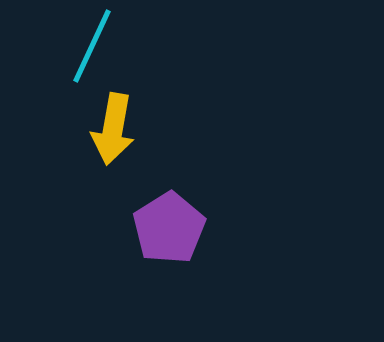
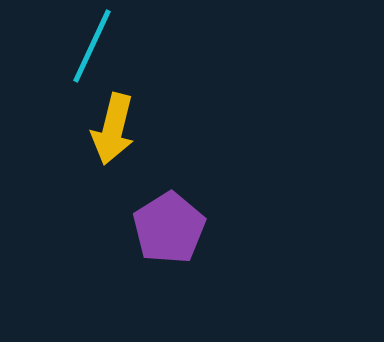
yellow arrow: rotated 4 degrees clockwise
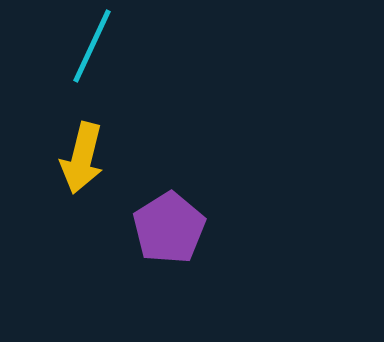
yellow arrow: moved 31 px left, 29 px down
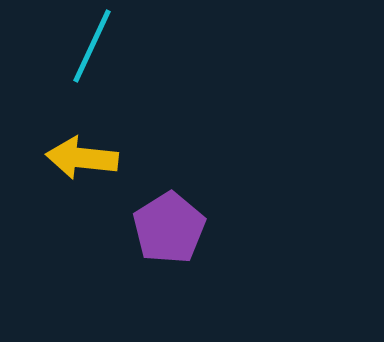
yellow arrow: rotated 82 degrees clockwise
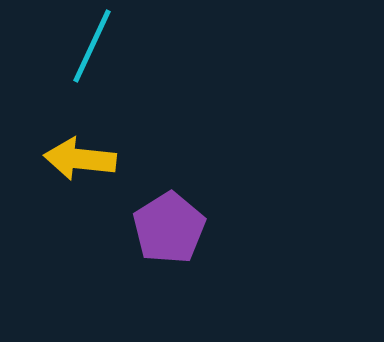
yellow arrow: moved 2 px left, 1 px down
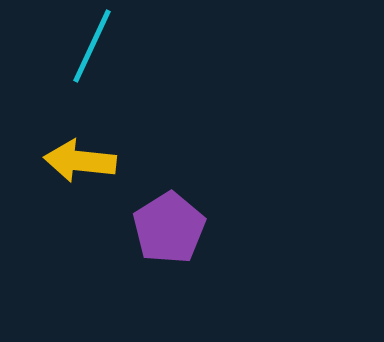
yellow arrow: moved 2 px down
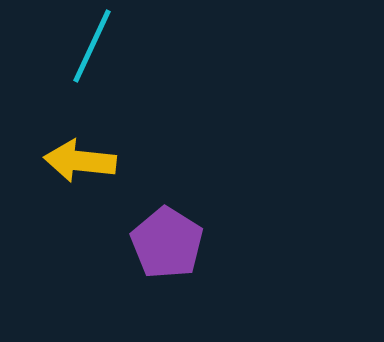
purple pentagon: moved 2 px left, 15 px down; rotated 8 degrees counterclockwise
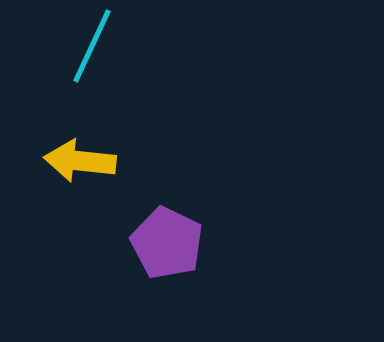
purple pentagon: rotated 6 degrees counterclockwise
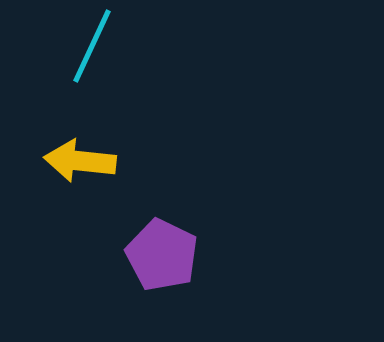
purple pentagon: moved 5 px left, 12 px down
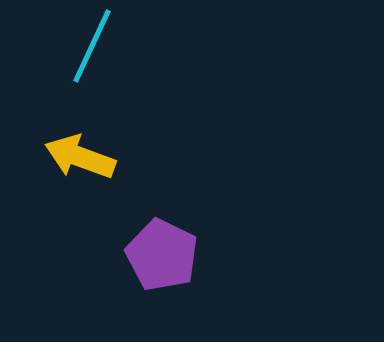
yellow arrow: moved 4 px up; rotated 14 degrees clockwise
